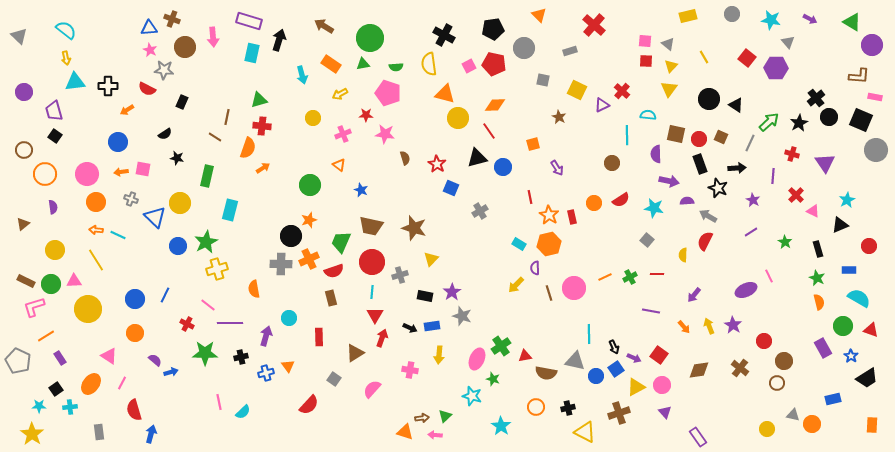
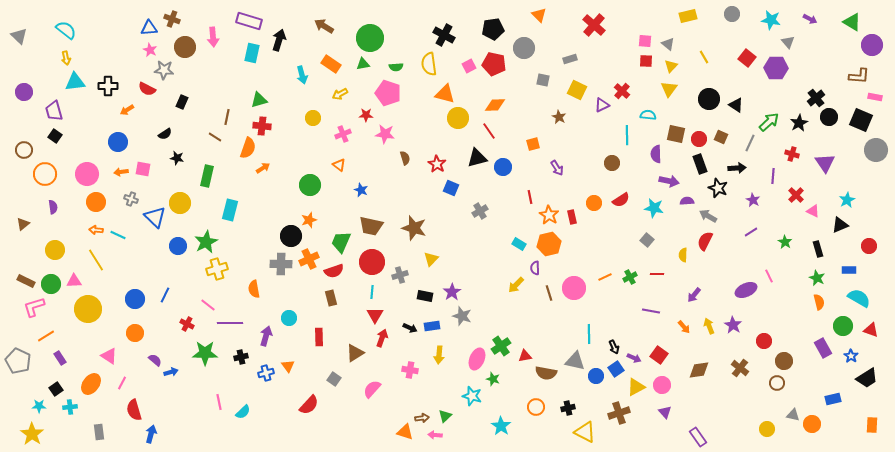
gray rectangle at (570, 51): moved 8 px down
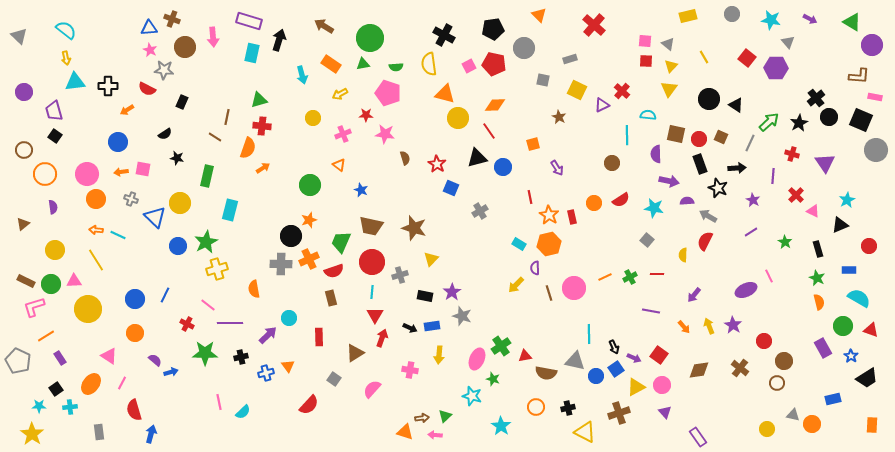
orange circle at (96, 202): moved 3 px up
purple arrow at (266, 336): moved 2 px right, 1 px up; rotated 30 degrees clockwise
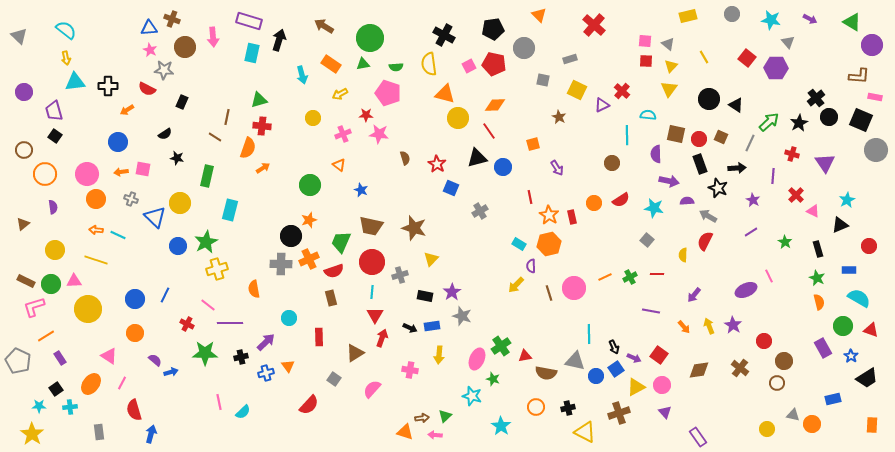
pink star at (385, 134): moved 6 px left
yellow line at (96, 260): rotated 40 degrees counterclockwise
purple semicircle at (535, 268): moved 4 px left, 2 px up
purple arrow at (268, 335): moved 2 px left, 7 px down
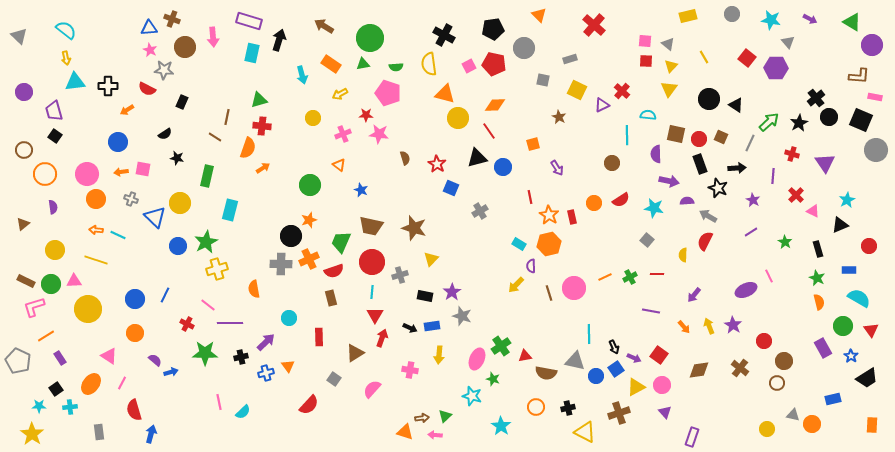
red triangle at (871, 330): rotated 35 degrees clockwise
purple rectangle at (698, 437): moved 6 px left; rotated 54 degrees clockwise
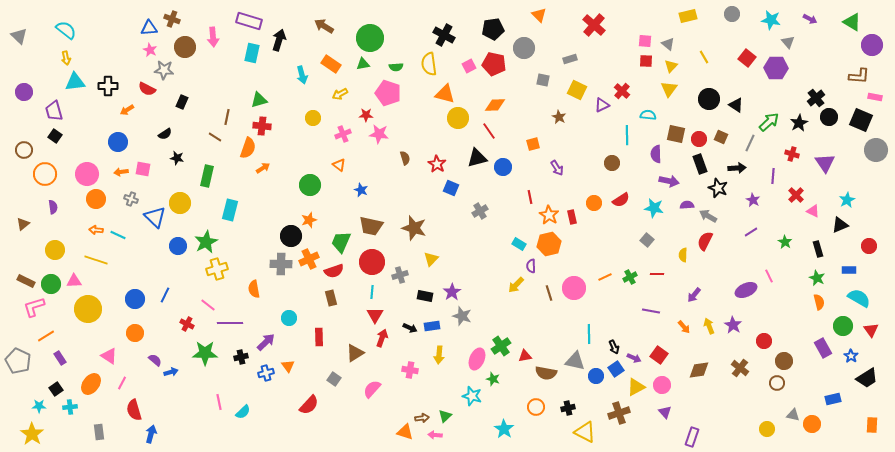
purple semicircle at (687, 201): moved 4 px down
cyan star at (501, 426): moved 3 px right, 3 px down
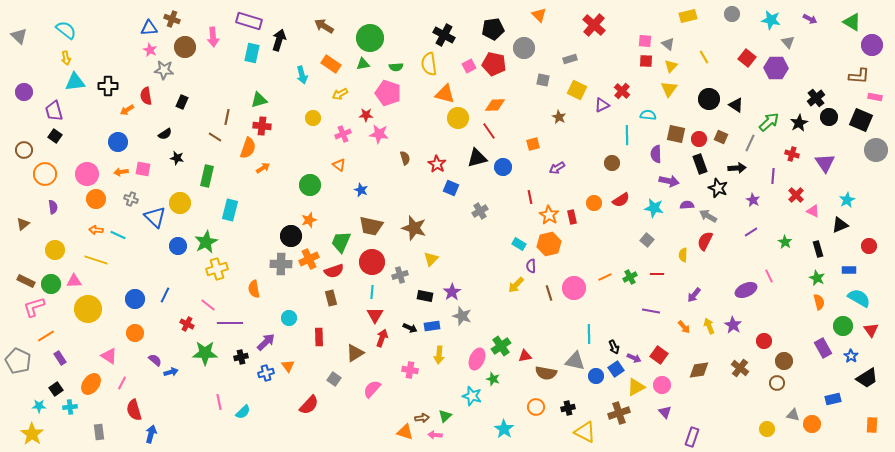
red semicircle at (147, 89): moved 1 px left, 7 px down; rotated 54 degrees clockwise
purple arrow at (557, 168): rotated 91 degrees clockwise
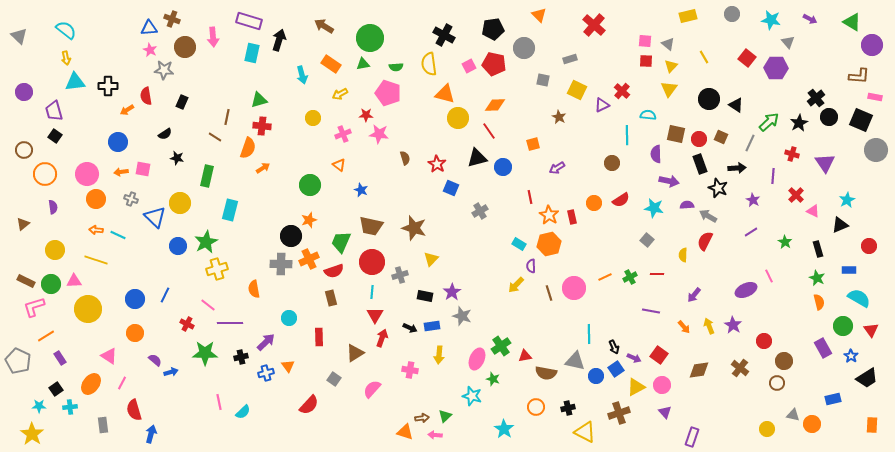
gray rectangle at (99, 432): moved 4 px right, 7 px up
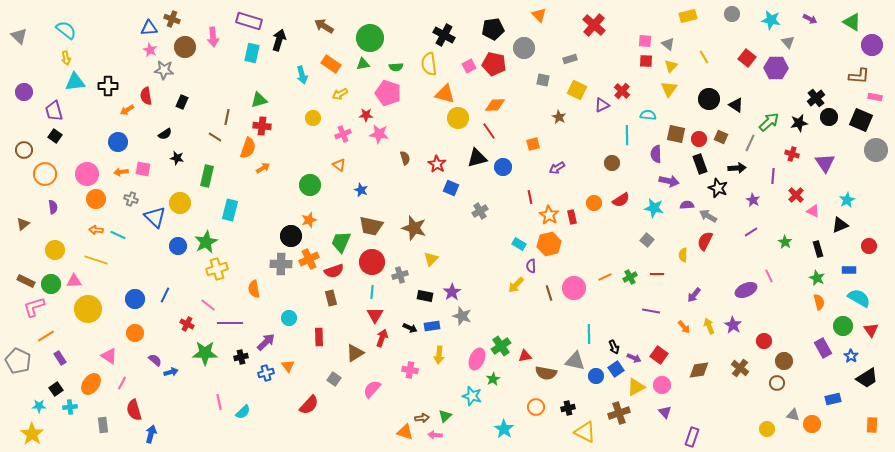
black star at (799, 123): rotated 18 degrees clockwise
green star at (493, 379): rotated 24 degrees clockwise
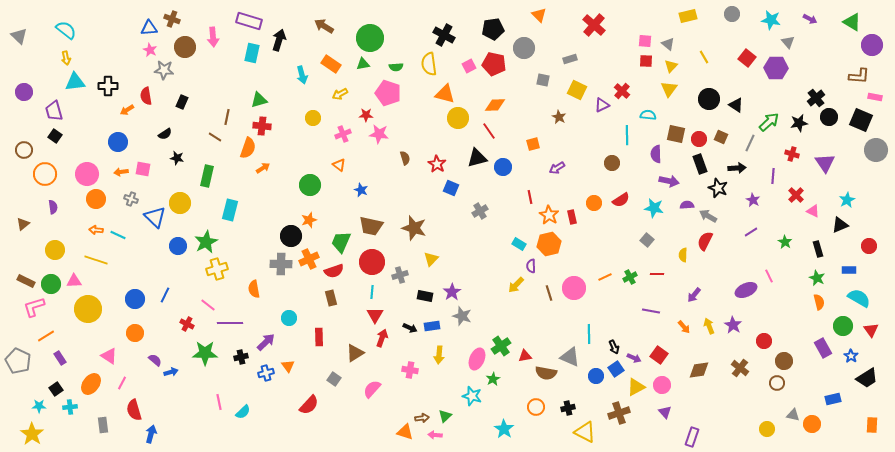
gray triangle at (575, 361): moved 5 px left, 4 px up; rotated 10 degrees clockwise
